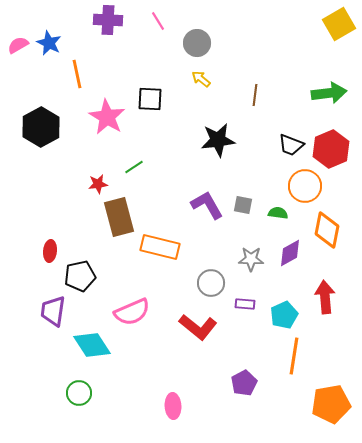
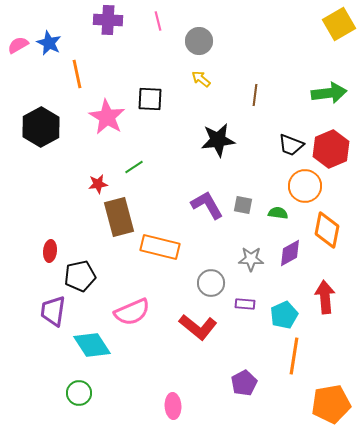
pink line at (158, 21): rotated 18 degrees clockwise
gray circle at (197, 43): moved 2 px right, 2 px up
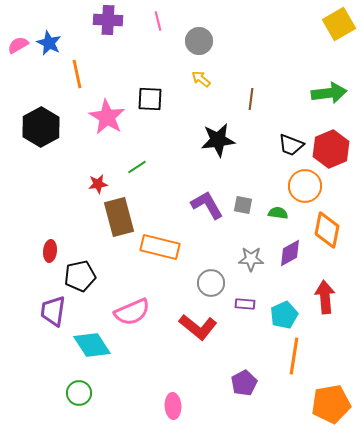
brown line at (255, 95): moved 4 px left, 4 px down
green line at (134, 167): moved 3 px right
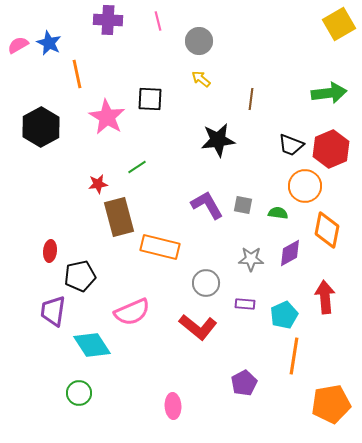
gray circle at (211, 283): moved 5 px left
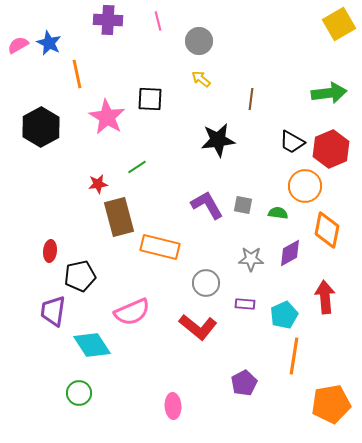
black trapezoid at (291, 145): moved 1 px right, 3 px up; rotated 8 degrees clockwise
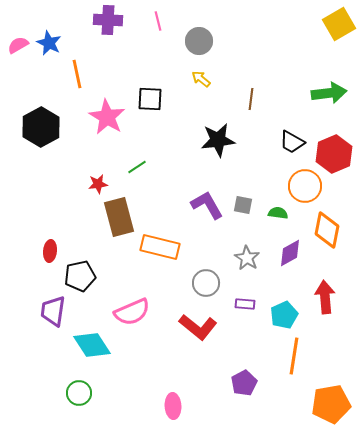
red hexagon at (331, 149): moved 3 px right, 5 px down
gray star at (251, 259): moved 4 px left, 1 px up; rotated 30 degrees clockwise
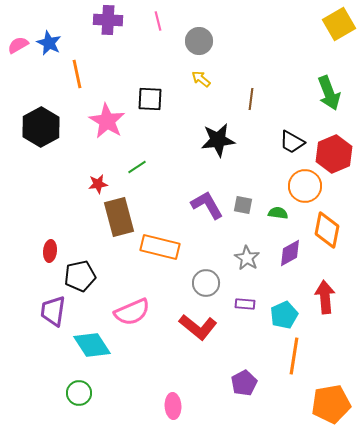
green arrow at (329, 93): rotated 76 degrees clockwise
pink star at (107, 117): moved 4 px down
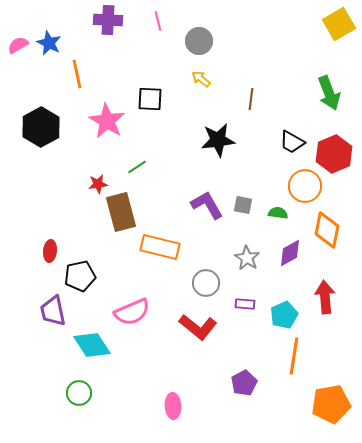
brown rectangle at (119, 217): moved 2 px right, 5 px up
purple trapezoid at (53, 311): rotated 20 degrees counterclockwise
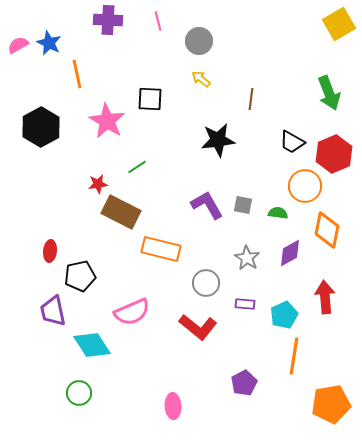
brown rectangle at (121, 212): rotated 48 degrees counterclockwise
orange rectangle at (160, 247): moved 1 px right, 2 px down
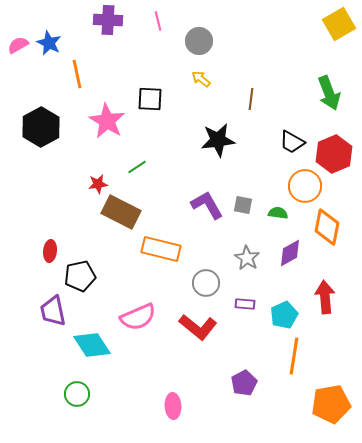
orange diamond at (327, 230): moved 3 px up
pink semicircle at (132, 312): moved 6 px right, 5 px down
green circle at (79, 393): moved 2 px left, 1 px down
